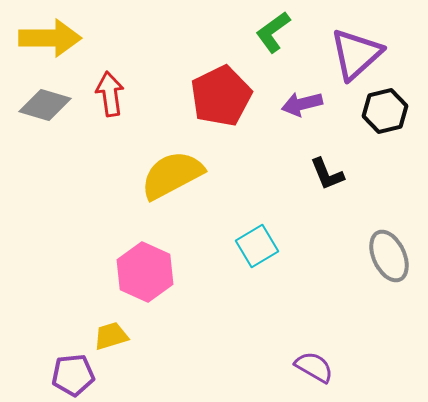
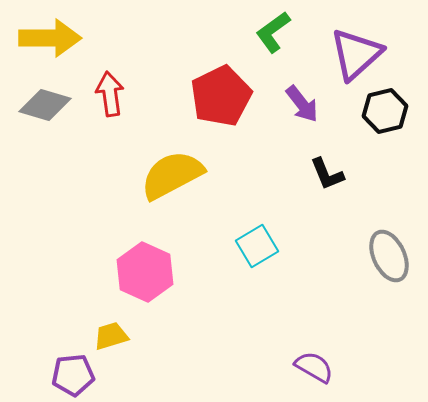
purple arrow: rotated 114 degrees counterclockwise
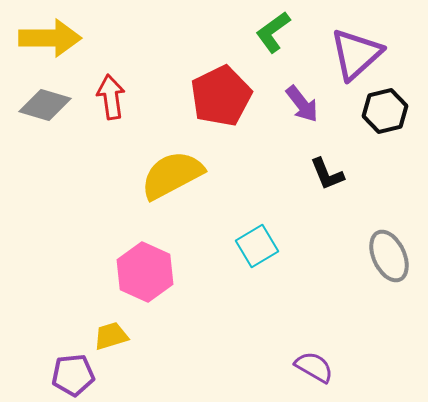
red arrow: moved 1 px right, 3 px down
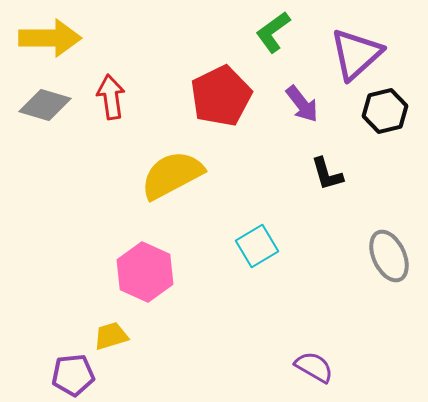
black L-shape: rotated 6 degrees clockwise
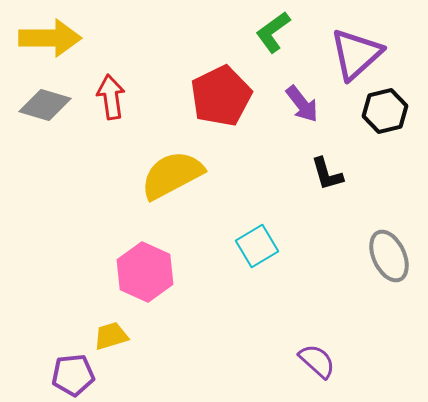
purple semicircle: moved 3 px right, 6 px up; rotated 12 degrees clockwise
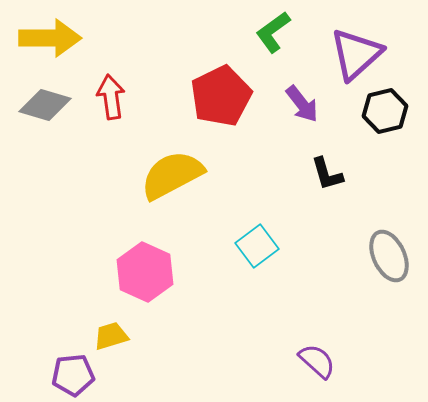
cyan square: rotated 6 degrees counterclockwise
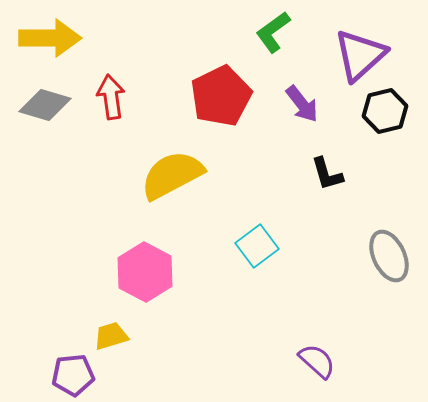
purple triangle: moved 4 px right, 1 px down
pink hexagon: rotated 4 degrees clockwise
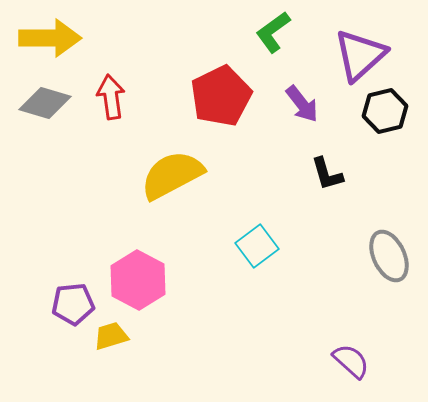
gray diamond: moved 2 px up
pink hexagon: moved 7 px left, 8 px down
purple semicircle: moved 34 px right
purple pentagon: moved 71 px up
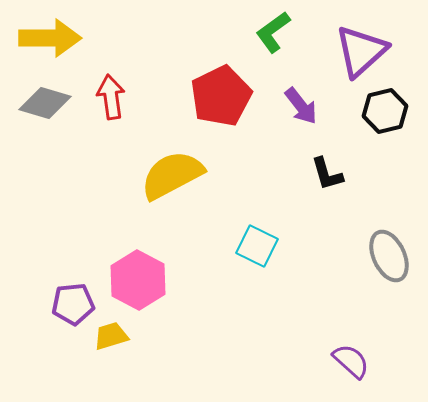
purple triangle: moved 1 px right, 4 px up
purple arrow: moved 1 px left, 2 px down
cyan square: rotated 27 degrees counterclockwise
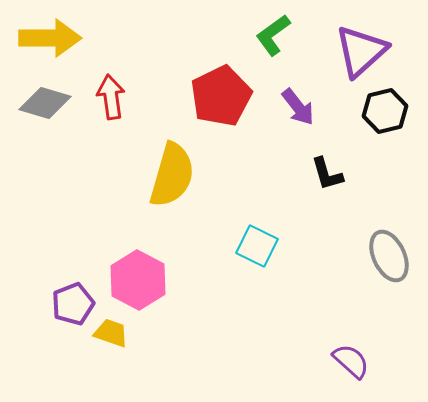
green L-shape: moved 3 px down
purple arrow: moved 3 px left, 1 px down
yellow semicircle: rotated 134 degrees clockwise
purple pentagon: rotated 15 degrees counterclockwise
yellow trapezoid: moved 3 px up; rotated 36 degrees clockwise
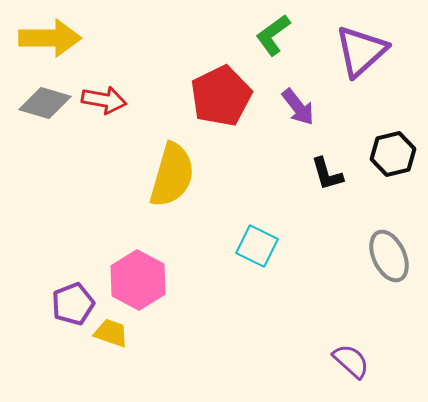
red arrow: moved 7 px left, 3 px down; rotated 108 degrees clockwise
black hexagon: moved 8 px right, 43 px down
